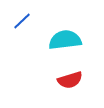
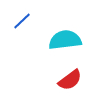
red semicircle: rotated 20 degrees counterclockwise
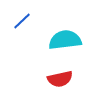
red semicircle: moved 10 px left, 1 px up; rotated 25 degrees clockwise
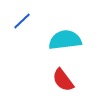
red semicircle: moved 3 px right, 1 px down; rotated 65 degrees clockwise
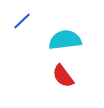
red semicircle: moved 4 px up
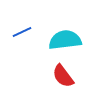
blue line: moved 11 px down; rotated 18 degrees clockwise
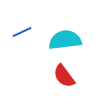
red semicircle: moved 1 px right
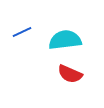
red semicircle: moved 6 px right, 2 px up; rotated 30 degrees counterclockwise
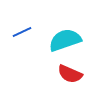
cyan semicircle: rotated 12 degrees counterclockwise
